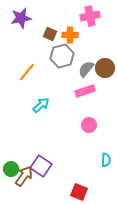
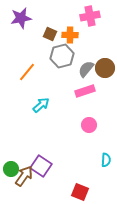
red square: moved 1 px right
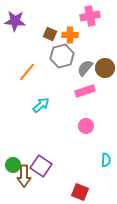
purple star: moved 6 px left, 3 px down; rotated 15 degrees clockwise
gray semicircle: moved 1 px left, 1 px up
pink circle: moved 3 px left, 1 px down
green circle: moved 2 px right, 4 px up
brown arrow: rotated 145 degrees clockwise
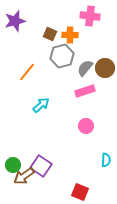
pink cross: rotated 18 degrees clockwise
purple star: rotated 20 degrees counterclockwise
brown arrow: rotated 55 degrees clockwise
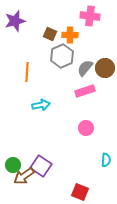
gray hexagon: rotated 10 degrees counterclockwise
orange line: rotated 36 degrees counterclockwise
cyan arrow: rotated 30 degrees clockwise
pink circle: moved 2 px down
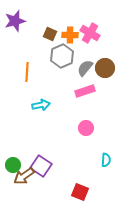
pink cross: moved 17 px down; rotated 24 degrees clockwise
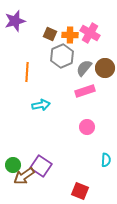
gray semicircle: moved 1 px left
pink circle: moved 1 px right, 1 px up
red square: moved 1 px up
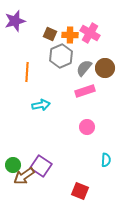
gray hexagon: moved 1 px left
